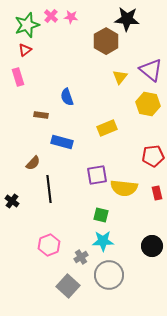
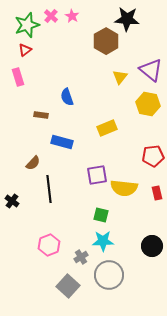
pink star: moved 1 px right, 1 px up; rotated 24 degrees clockwise
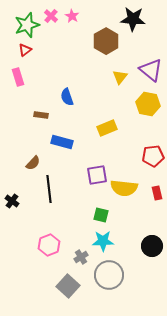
black star: moved 6 px right
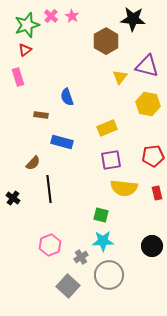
purple triangle: moved 4 px left, 4 px up; rotated 25 degrees counterclockwise
purple square: moved 14 px right, 15 px up
black cross: moved 1 px right, 3 px up
pink hexagon: moved 1 px right
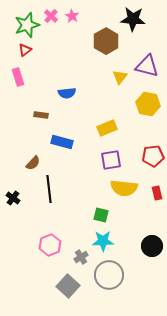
blue semicircle: moved 4 px up; rotated 78 degrees counterclockwise
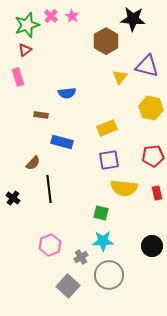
yellow hexagon: moved 3 px right, 4 px down
purple square: moved 2 px left
green square: moved 2 px up
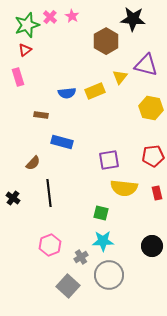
pink cross: moved 1 px left, 1 px down
purple triangle: moved 1 px left, 1 px up
yellow rectangle: moved 12 px left, 37 px up
black line: moved 4 px down
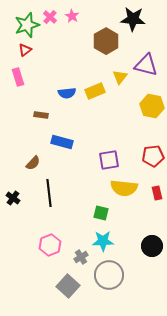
yellow hexagon: moved 1 px right, 2 px up
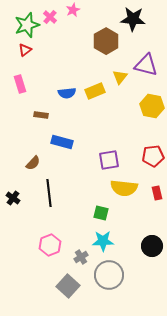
pink star: moved 1 px right, 6 px up; rotated 16 degrees clockwise
pink rectangle: moved 2 px right, 7 px down
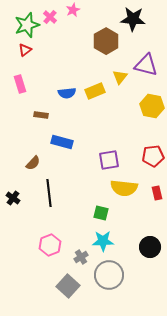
black circle: moved 2 px left, 1 px down
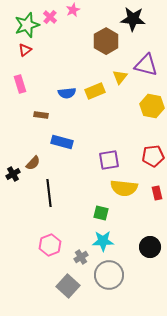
black cross: moved 24 px up; rotated 24 degrees clockwise
